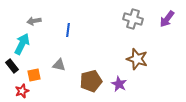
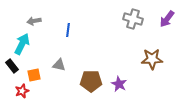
brown star: moved 15 px right; rotated 20 degrees counterclockwise
brown pentagon: rotated 15 degrees clockwise
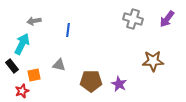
brown star: moved 1 px right, 2 px down
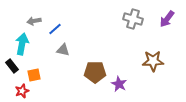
blue line: moved 13 px left, 1 px up; rotated 40 degrees clockwise
cyan arrow: rotated 15 degrees counterclockwise
gray triangle: moved 4 px right, 15 px up
brown pentagon: moved 4 px right, 9 px up
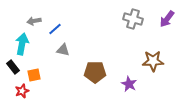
black rectangle: moved 1 px right, 1 px down
purple star: moved 10 px right
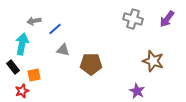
brown star: rotated 20 degrees clockwise
brown pentagon: moved 4 px left, 8 px up
purple star: moved 8 px right, 7 px down
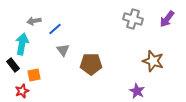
gray triangle: rotated 40 degrees clockwise
black rectangle: moved 2 px up
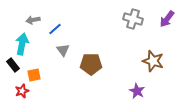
gray arrow: moved 1 px left, 1 px up
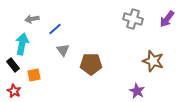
gray arrow: moved 1 px left, 1 px up
red star: moved 8 px left; rotated 24 degrees counterclockwise
